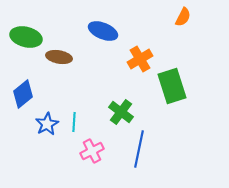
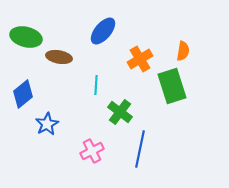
orange semicircle: moved 34 px down; rotated 18 degrees counterclockwise
blue ellipse: rotated 72 degrees counterclockwise
green cross: moved 1 px left
cyan line: moved 22 px right, 37 px up
blue line: moved 1 px right
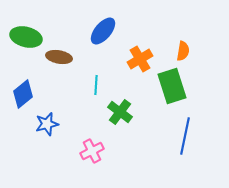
blue star: rotated 15 degrees clockwise
blue line: moved 45 px right, 13 px up
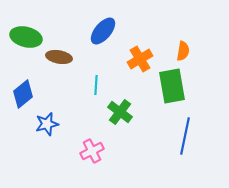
green rectangle: rotated 8 degrees clockwise
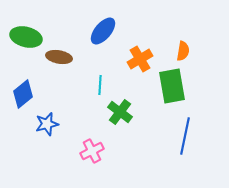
cyan line: moved 4 px right
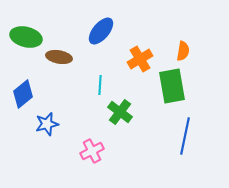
blue ellipse: moved 2 px left
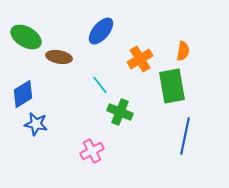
green ellipse: rotated 16 degrees clockwise
cyan line: rotated 42 degrees counterclockwise
blue diamond: rotated 8 degrees clockwise
green cross: rotated 15 degrees counterclockwise
blue star: moved 11 px left; rotated 25 degrees clockwise
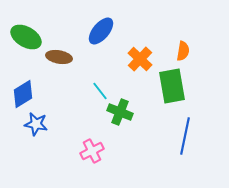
orange cross: rotated 15 degrees counterclockwise
cyan line: moved 6 px down
